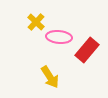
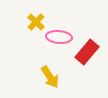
red rectangle: moved 2 px down
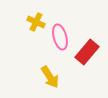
yellow cross: rotated 18 degrees counterclockwise
pink ellipse: moved 1 px right; rotated 70 degrees clockwise
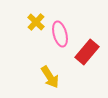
yellow cross: rotated 18 degrees clockwise
pink ellipse: moved 3 px up
